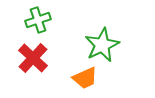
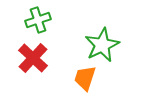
orange trapezoid: rotated 132 degrees clockwise
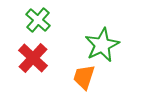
green cross: rotated 30 degrees counterclockwise
orange trapezoid: moved 1 px left, 1 px up
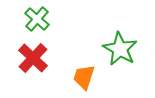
green cross: moved 1 px left, 1 px up
green star: moved 18 px right, 4 px down; rotated 16 degrees counterclockwise
